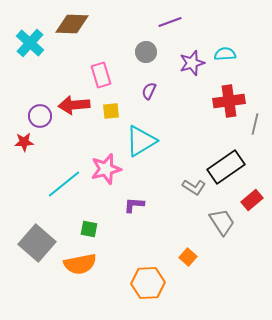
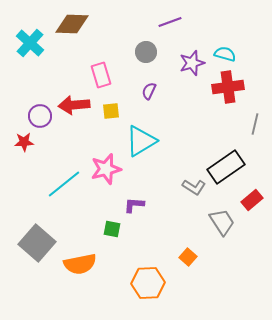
cyan semicircle: rotated 20 degrees clockwise
red cross: moved 1 px left, 14 px up
green square: moved 23 px right
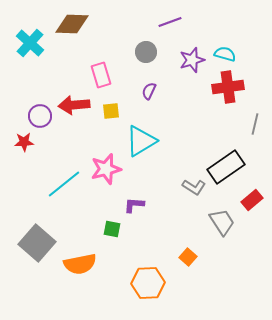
purple star: moved 3 px up
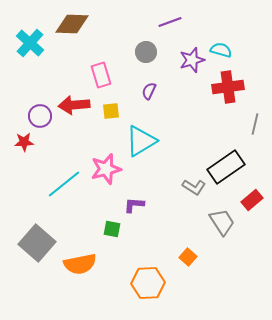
cyan semicircle: moved 4 px left, 4 px up
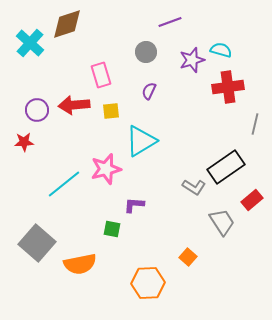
brown diamond: moved 5 px left; rotated 20 degrees counterclockwise
purple circle: moved 3 px left, 6 px up
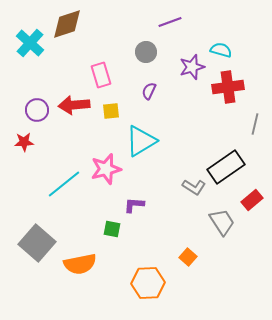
purple star: moved 7 px down
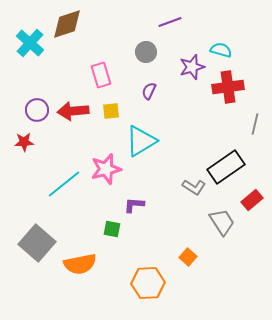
red arrow: moved 1 px left, 6 px down
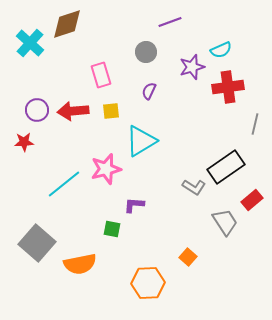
cyan semicircle: rotated 140 degrees clockwise
gray trapezoid: moved 3 px right
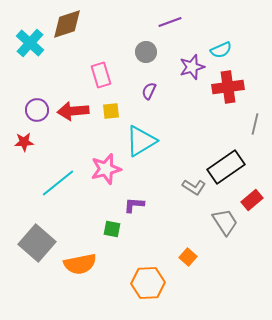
cyan line: moved 6 px left, 1 px up
